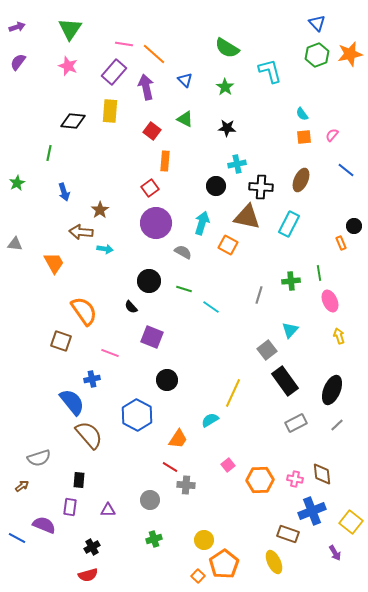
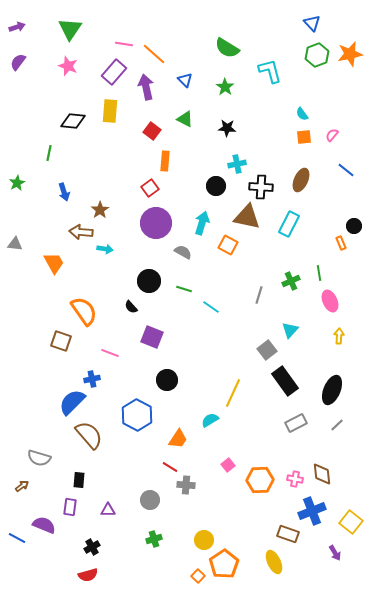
blue triangle at (317, 23): moved 5 px left
green cross at (291, 281): rotated 18 degrees counterclockwise
yellow arrow at (339, 336): rotated 21 degrees clockwise
blue semicircle at (72, 402): rotated 96 degrees counterclockwise
gray semicircle at (39, 458): rotated 35 degrees clockwise
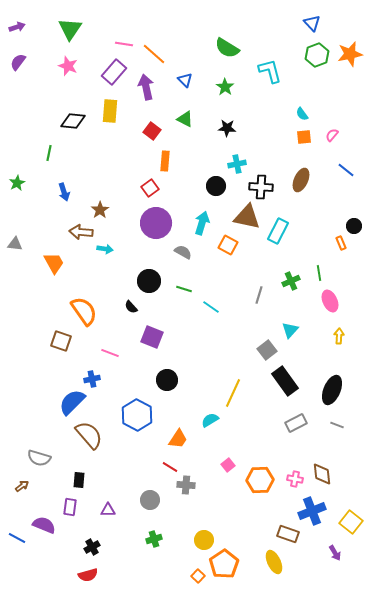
cyan rectangle at (289, 224): moved 11 px left, 7 px down
gray line at (337, 425): rotated 64 degrees clockwise
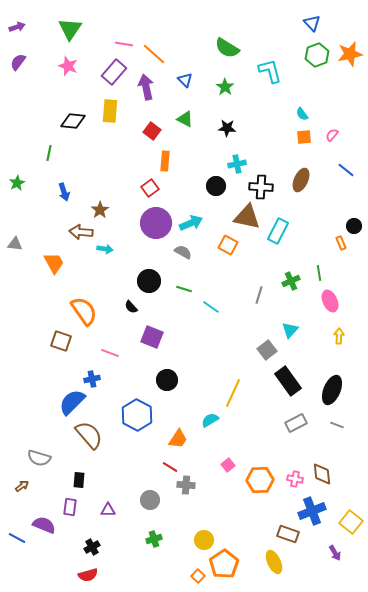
cyan arrow at (202, 223): moved 11 px left; rotated 50 degrees clockwise
black rectangle at (285, 381): moved 3 px right
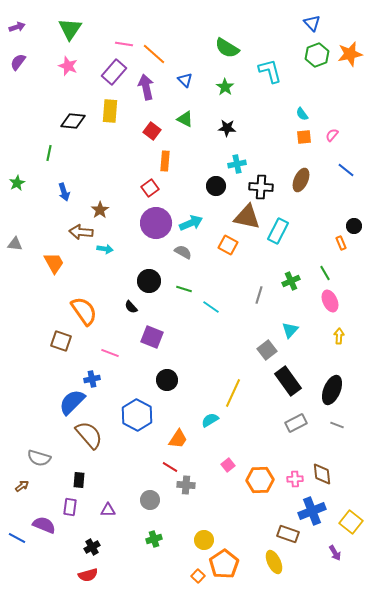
green line at (319, 273): moved 6 px right; rotated 21 degrees counterclockwise
pink cross at (295, 479): rotated 14 degrees counterclockwise
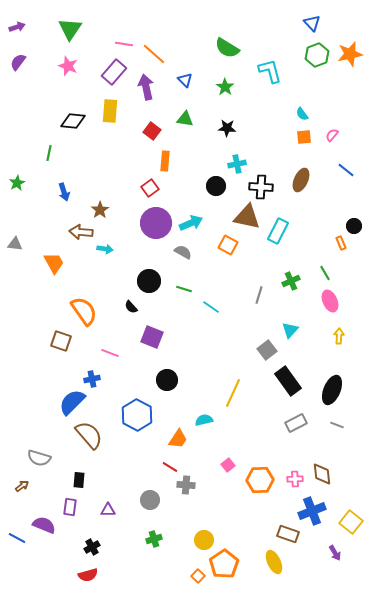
green triangle at (185, 119): rotated 18 degrees counterclockwise
cyan semicircle at (210, 420): moved 6 px left; rotated 18 degrees clockwise
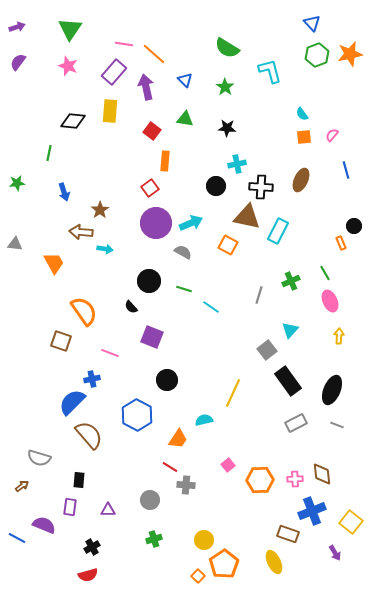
blue line at (346, 170): rotated 36 degrees clockwise
green star at (17, 183): rotated 21 degrees clockwise
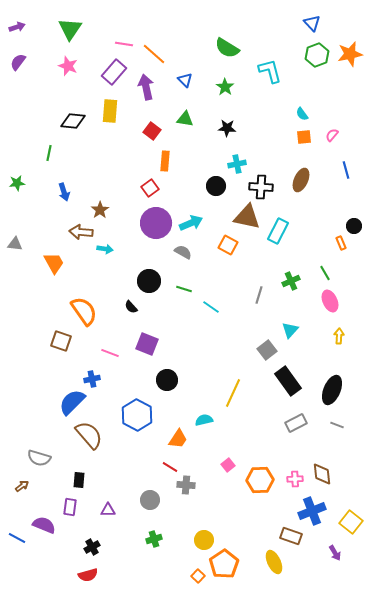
purple square at (152, 337): moved 5 px left, 7 px down
brown rectangle at (288, 534): moved 3 px right, 2 px down
